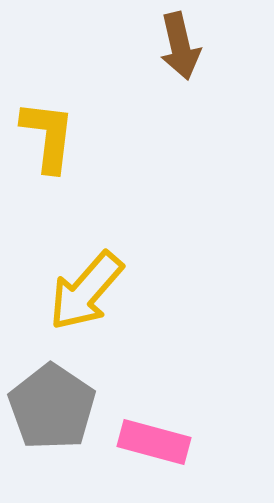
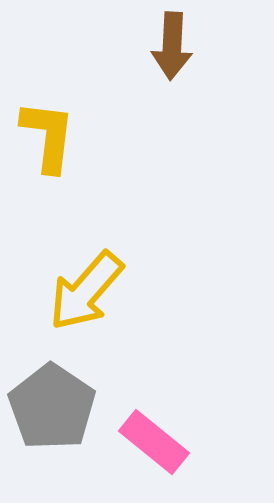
brown arrow: moved 8 px left; rotated 16 degrees clockwise
pink rectangle: rotated 24 degrees clockwise
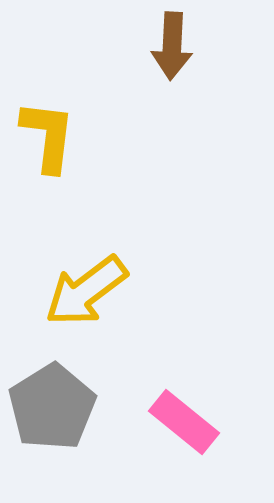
yellow arrow: rotated 12 degrees clockwise
gray pentagon: rotated 6 degrees clockwise
pink rectangle: moved 30 px right, 20 px up
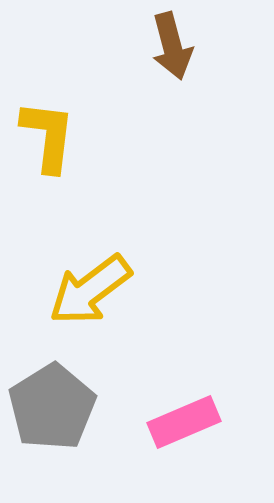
brown arrow: rotated 18 degrees counterclockwise
yellow arrow: moved 4 px right, 1 px up
pink rectangle: rotated 62 degrees counterclockwise
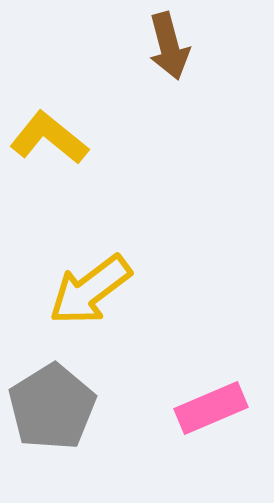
brown arrow: moved 3 px left
yellow L-shape: moved 1 px right, 2 px down; rotated 58 degrees counterclockwise
pink rectangle: moved 27 px right, 14 px up
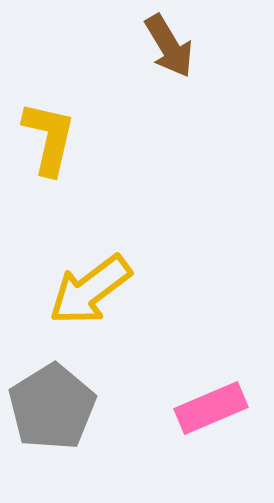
brown arrow: rotated 16 degrees counterclockwise
yellow L-shape: rotated 64 degrees clockwise
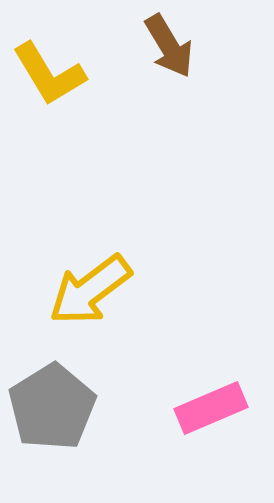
yellow L-shape: moved 64 px up; rotated 136 degrees clockwise
